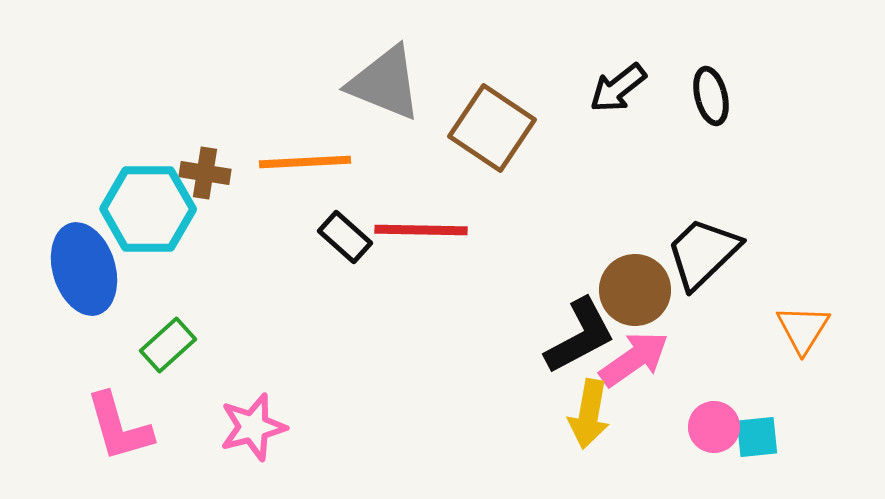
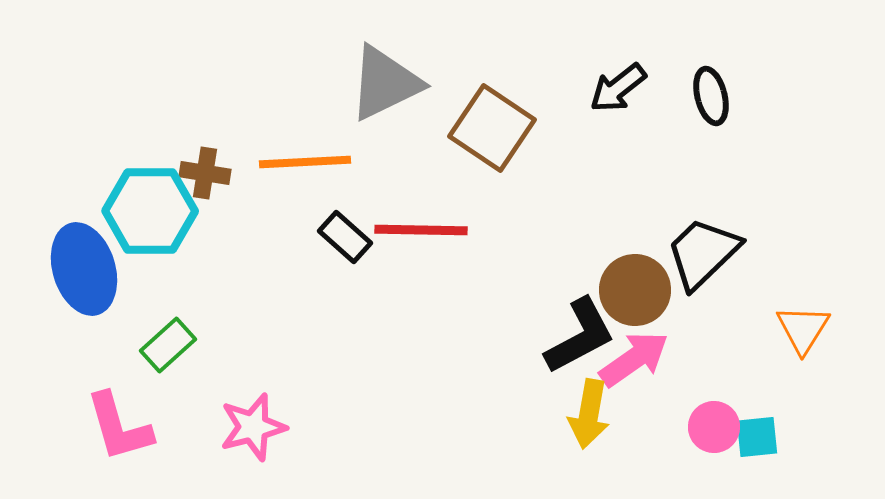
gray triangle: rotated 48 degrees counterclockwise
cyan hexagon: moved 2 px right, 2 px down
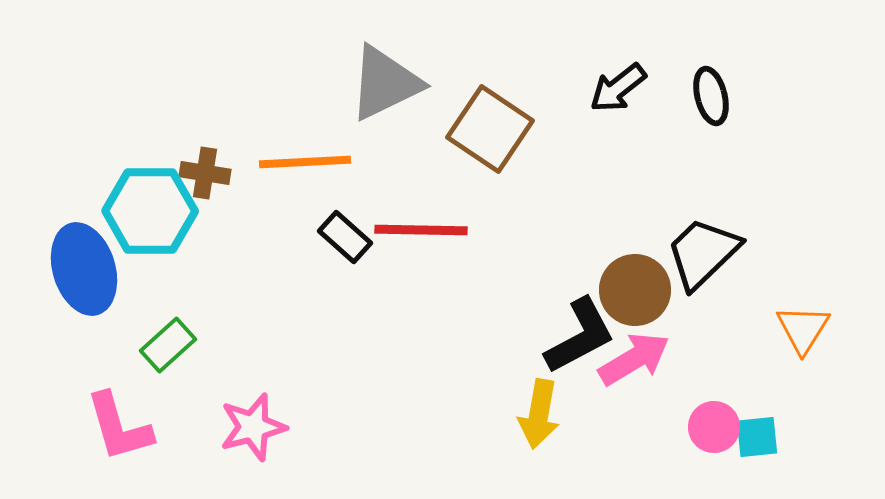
brown square: moved 2 px left, 1 px down
pink arrow: rotated 4 degrees clockwise
yellow arrow: moved 50 px left
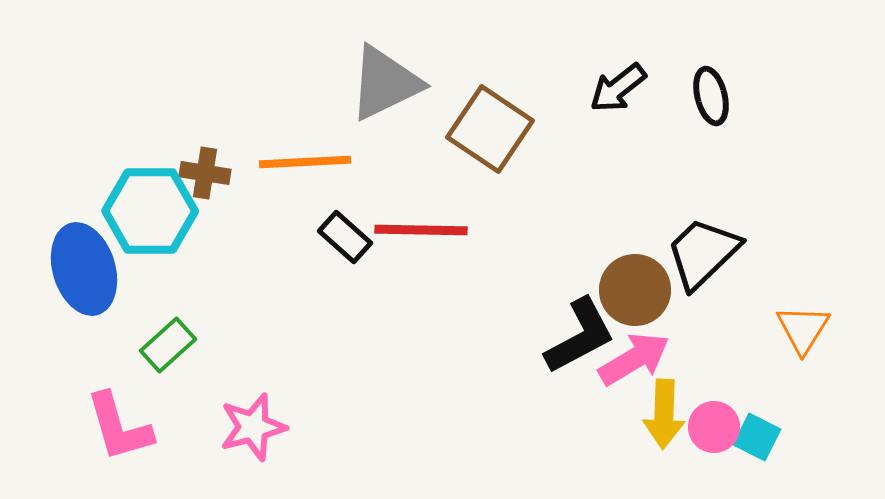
yellow arrow: moved 125 px right; rotated 8 degrees counterclockwise
cyan square: rotated 33 degrees clockwise
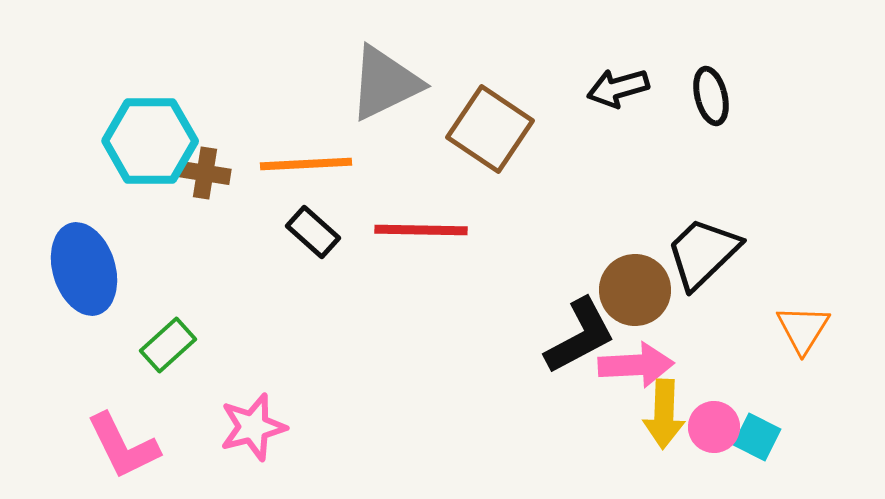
black arrow: rotated 22 degrees clockwise
orange line: moved 1 px right, 2 px down
cyan hexagon: moved 70 px up
black rectangle: moved 32 px left, 5 px up
pink arrow: moved 2 px right, 6 px down; rotated 28 degrees clockwise
pink L-shape: moved 4 px right, 19 px down; rotated 10 degrees counterclockwise
